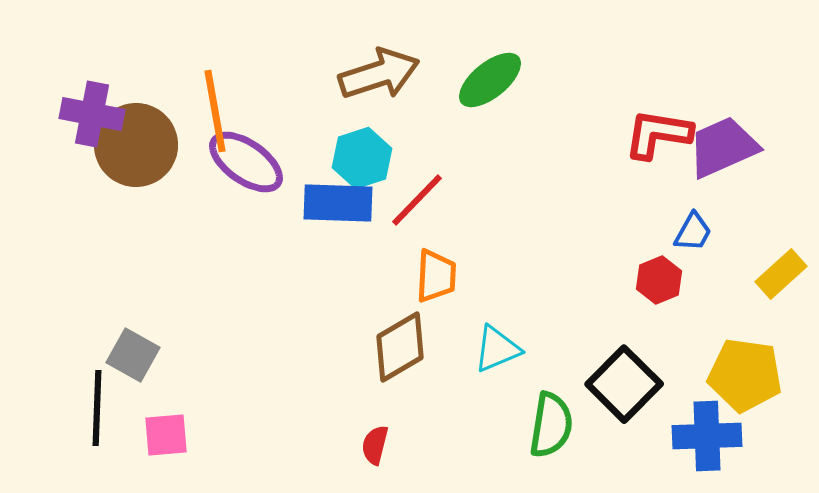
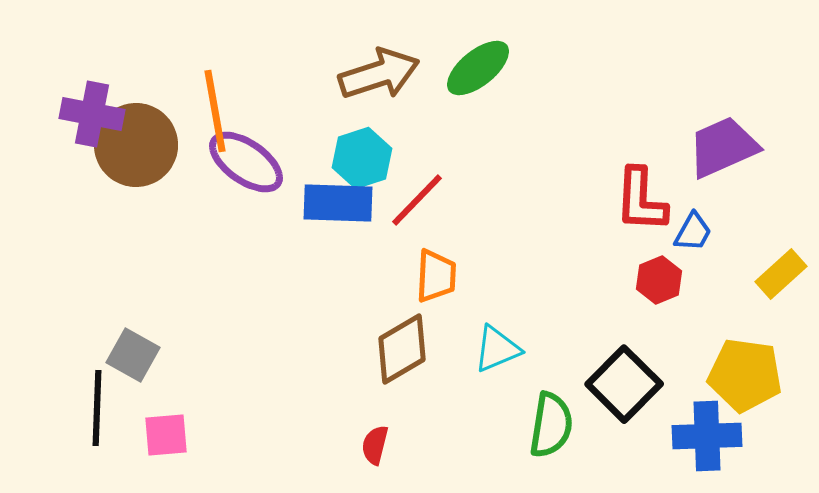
green ellipse: moved 12 px left, 12 px up
red L-shape: moved 17 px left, 66 px down; rotated 96 degrees counterclockwise
brown diamond: moved 2 px right, 2 px down
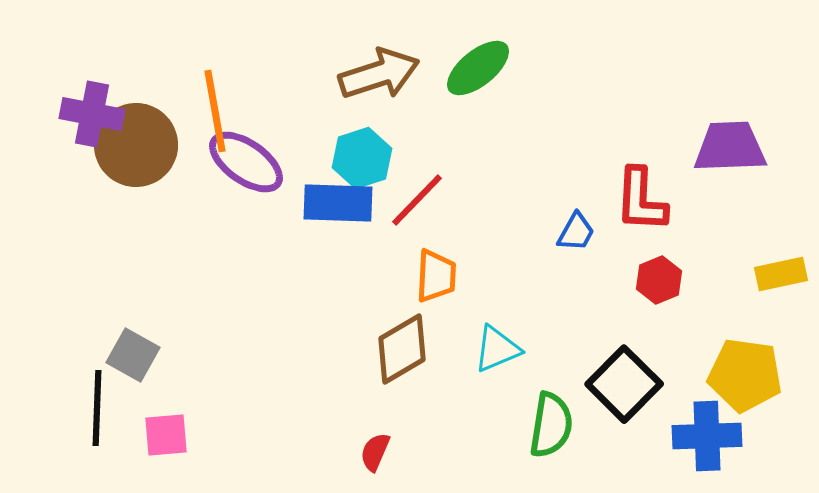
purple trapezoid: moved 7 px right; rotated 22 degrees clockwise
blue trapezoid: moved 117 px left
yellow rectangle: rotated 30 degrees clockwise
red semicircle: moved 7 px down; rotated 9 degrees clockwise
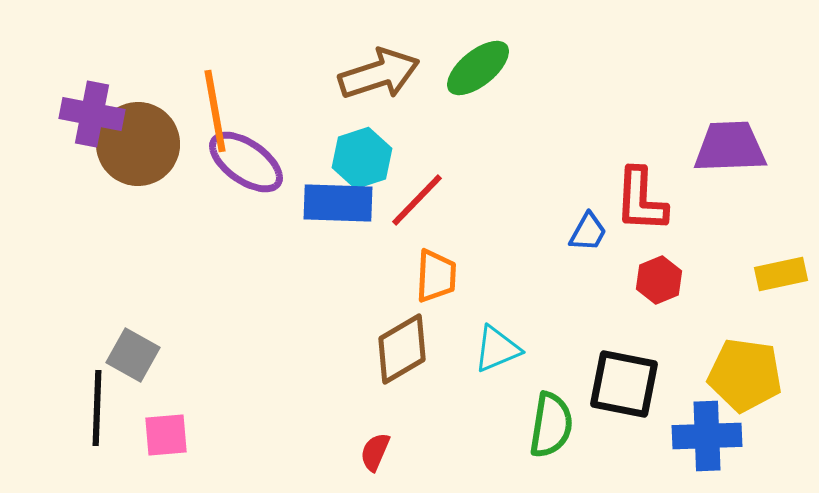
brown circle: moved 2 px right, 1 px up
blue trapezoid: moved 12 px right
black square: rotated 34 degrees counterclockwise
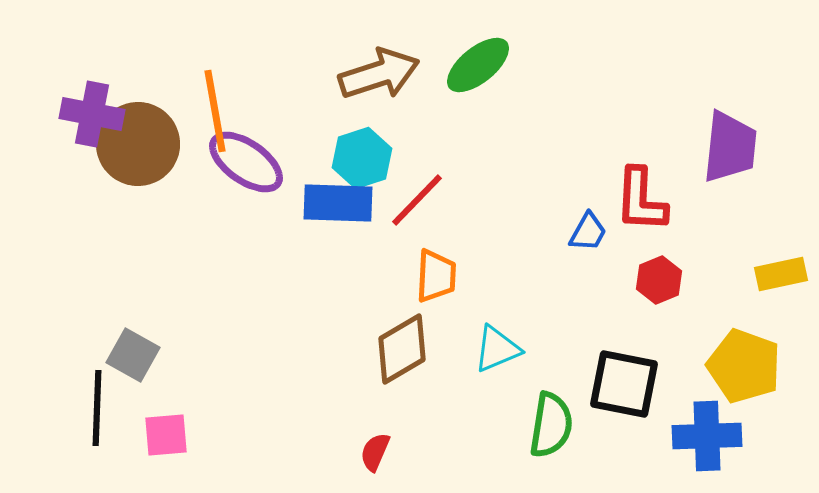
green ellipse: moved 3 px up
purple trapezoid: rotated 98 degrees clockwise
yellow pentagon: moved 1 px left, 9 px up; rotated 12 degrees clockwise
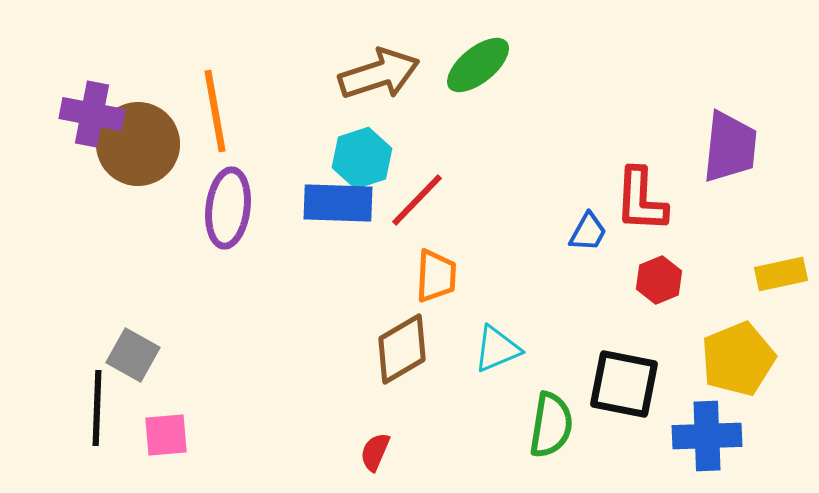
purple ellipse: moved 18 px left, 46 px down; rotated 62 degrees clockwise
yellow pentagon: moved 6 px left, 7 px up; rotated 30 degrees clockwise
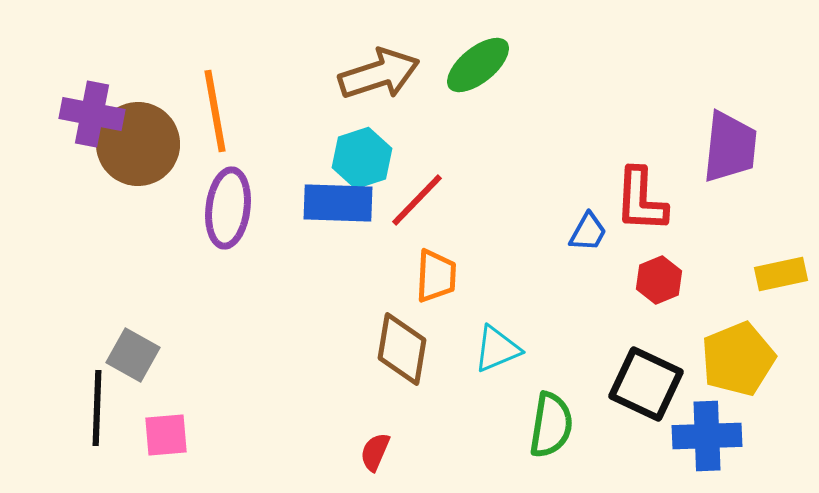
brown diamond: rotated 50 degrees counterclockwise
black square: moved 22 px right; rotated 14 degrees clockwise
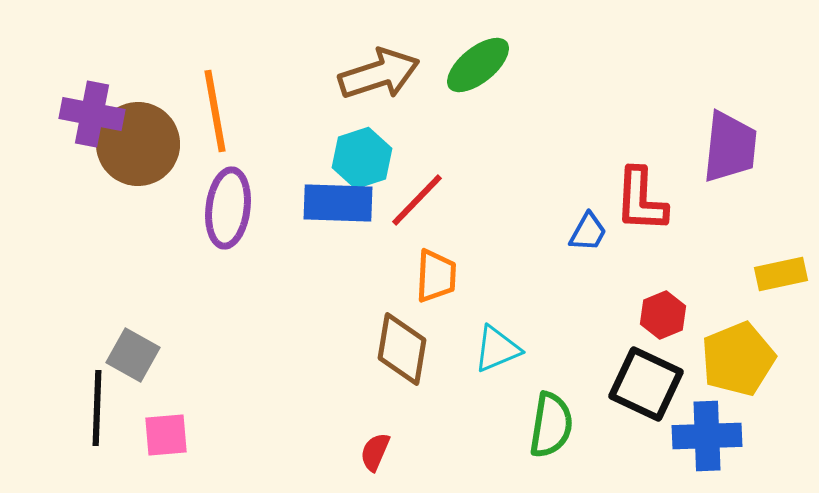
red hexagon: moved 4 px right, 35 px down
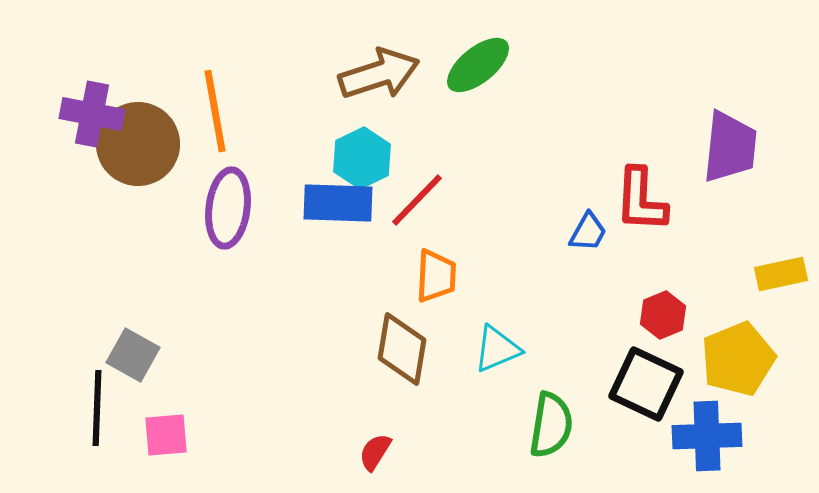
cyan hexagon: rotated 8 degrees counterclockwise
red semicircle: rotated 9 degrees clockwise
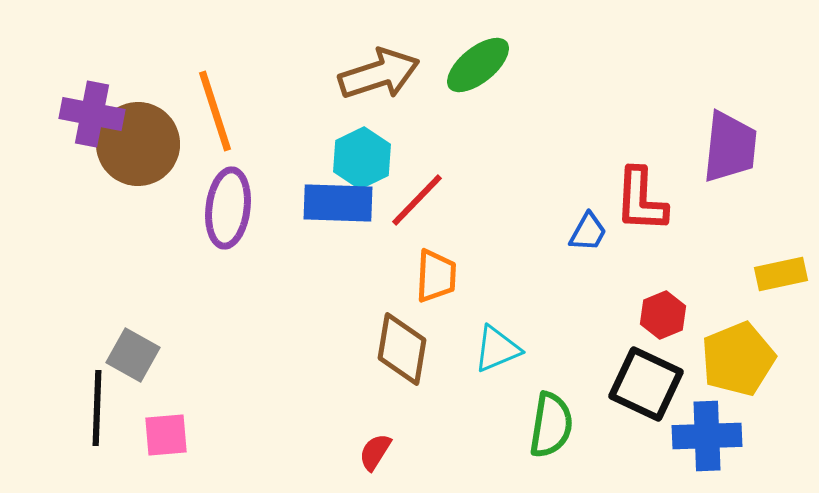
orange line: rotated 8 degrees counterclockwise
